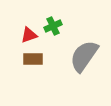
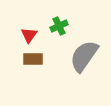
green cross: moved 6 px right
red triangle: rotated 36 degrees counterclockwise
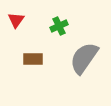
red triangle: moved 13 px left, 15 px up
gray semicircle: moved 2 px down
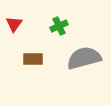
red triangle: moved 2 px left, 4 px down
gray semicircle: rotated 40 degrees clockwise
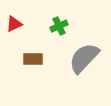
red triangle: rotated 30 degrees clockwise
gray semicircle: rotated 32 degrees counterclockwise
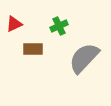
brown rectangle: moved 10 px up
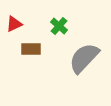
green cross: rotated 24 degrees counterclockwise
brown rectangle: moved 2 px left
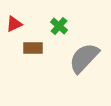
brown rectangle: moved 2 px right, 1 px up
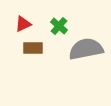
red triangle: moved 9 px right
gray semicircle: moved 2 px right, 9 px up; rotated 36 degrees clockwise
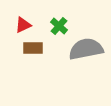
red triangle: moved 1 px down
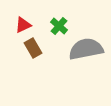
brown rectangle: rotated 60 degrees clockwise
